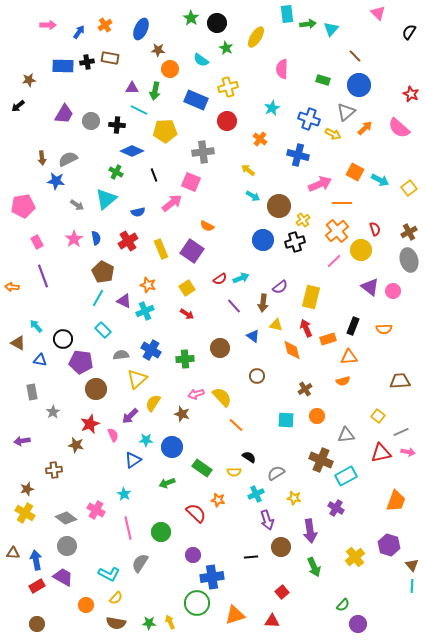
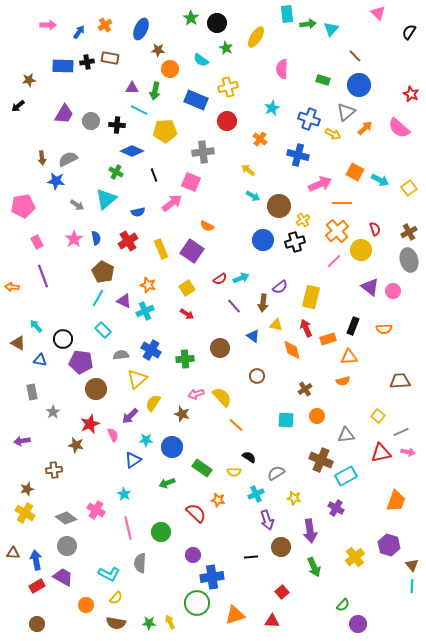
gray semicircle at (140, 563): rotated 30 degrees counterclockwise
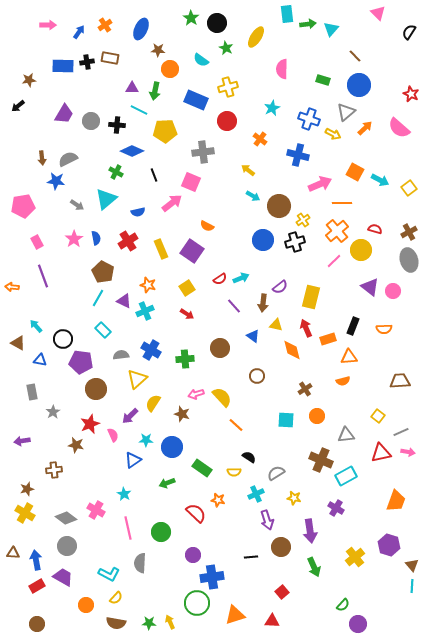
red semicircle at (375, 229): rotated 56 degrees counterclockwise
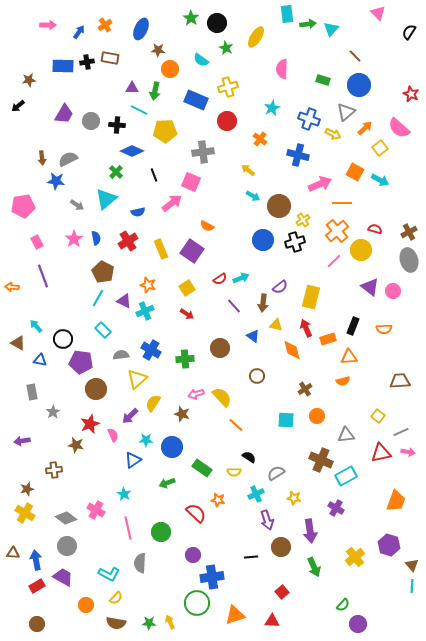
green cross at (116, 172): rotated 16 degrees clockwise
yellow square at (409, 188): moved 29 px left, 40 px up
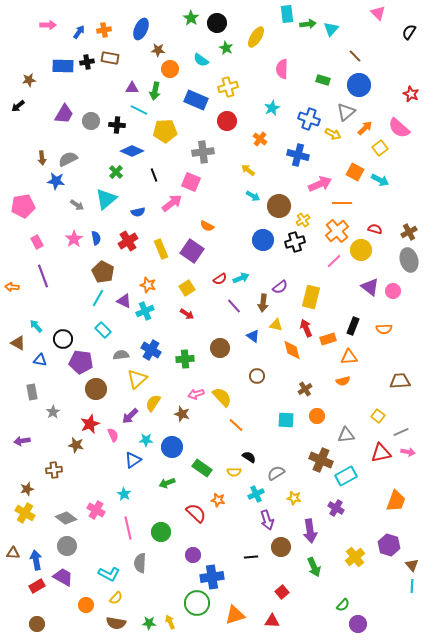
orange cross at (105, 25): moved 1 px left, 5 px down; rotated 24 degrees clockwise
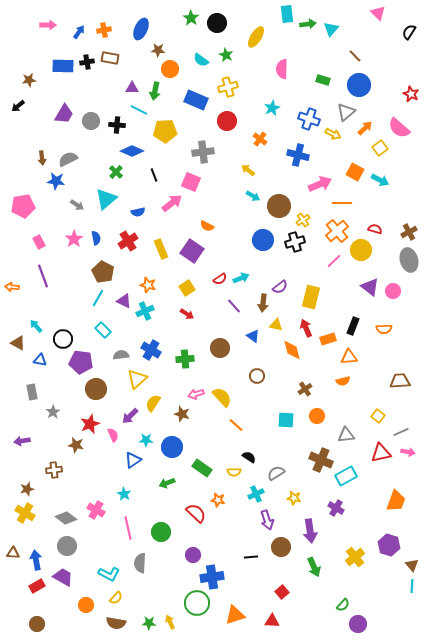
green star at (226, 48): moved 7 px down
pink rectangle at (37, 242): moved 2 px right
